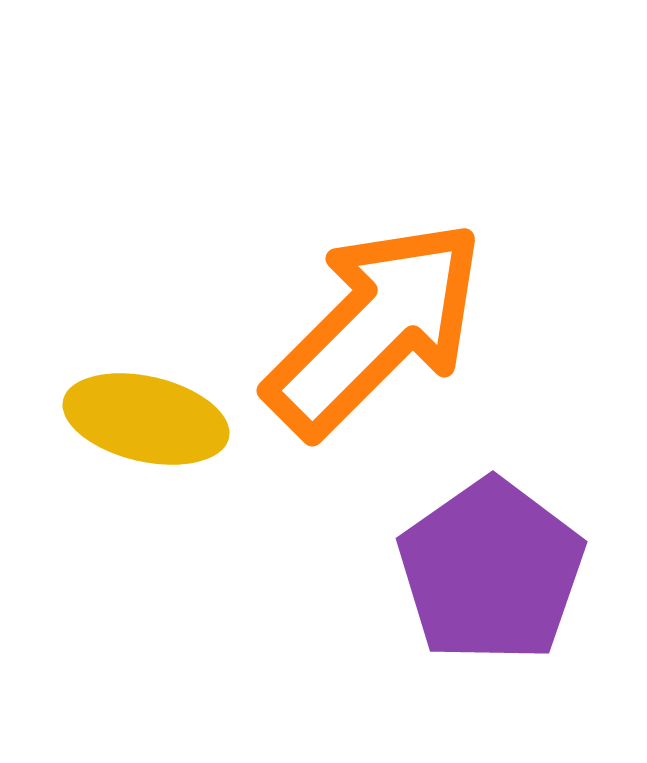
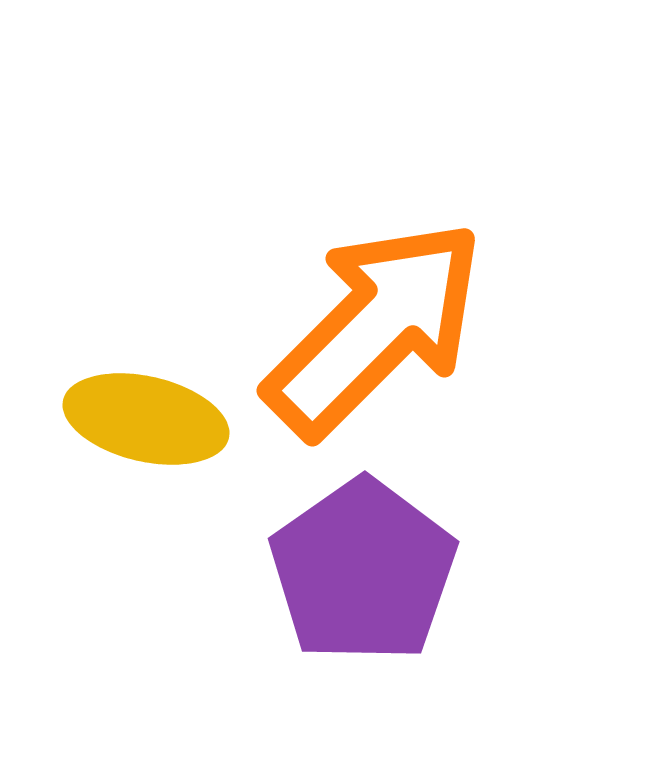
purple pentagon: moved 128 px left
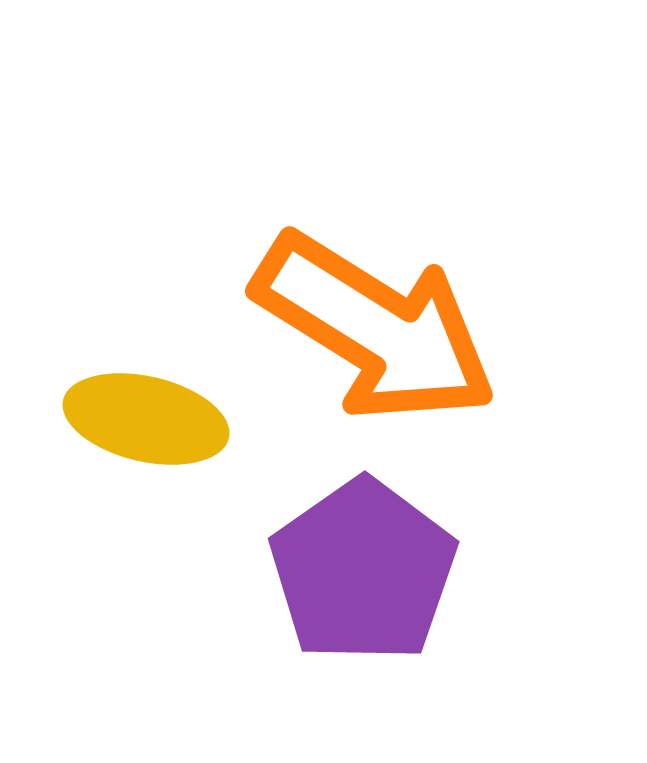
orange arrow: rotated 77 degrees clockwise
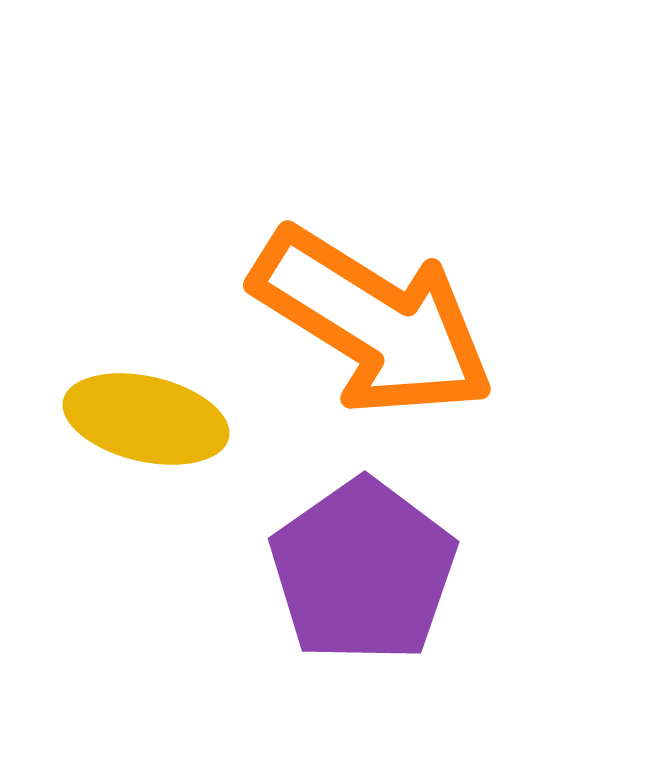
orange arrow: moved 2 px left, 6 px up
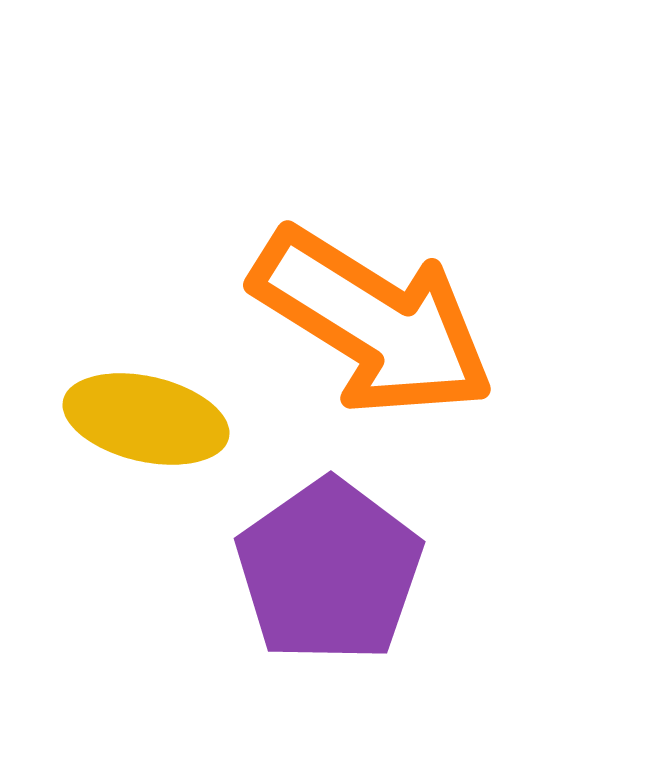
purple pentagon: moved 34 px left
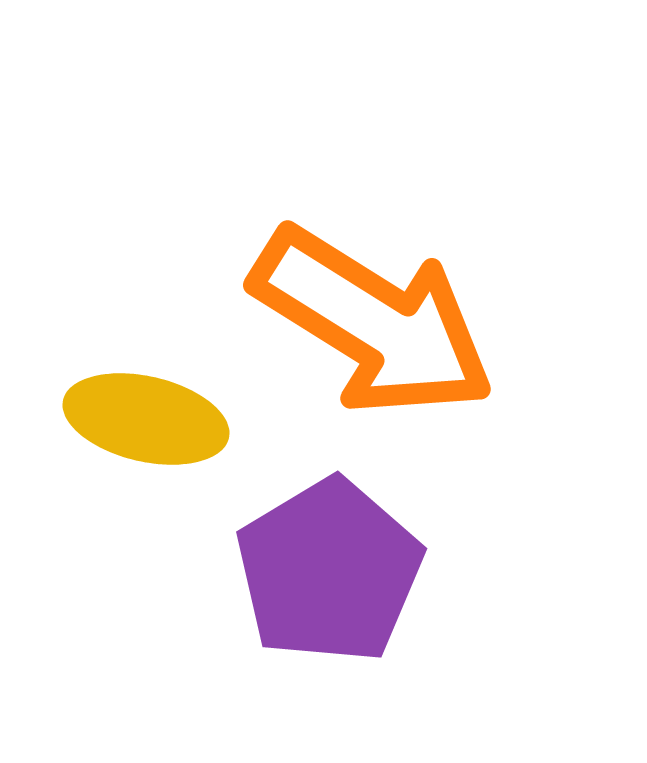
purple pentagon: rotated 4 degrees clockwise
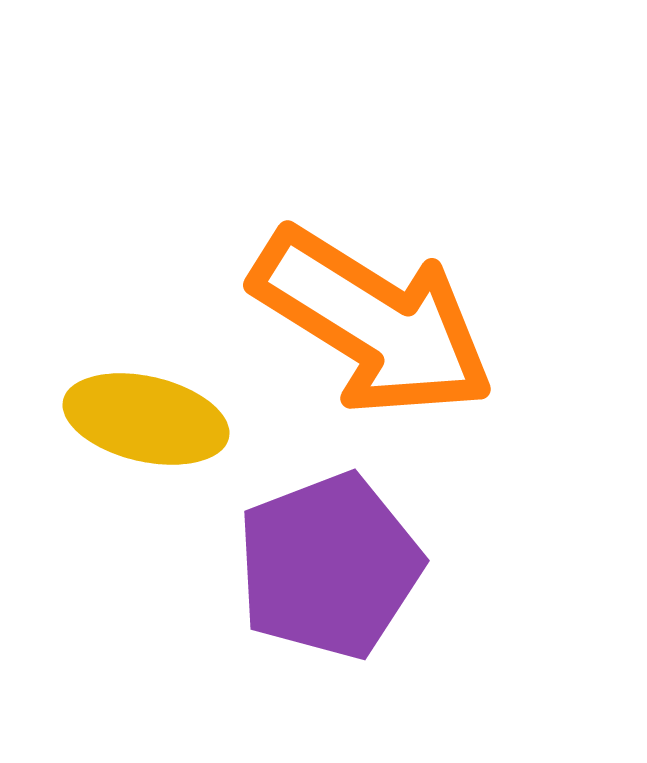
purple pentagon: moved 5 px up; rotated 10 degrees clockwise
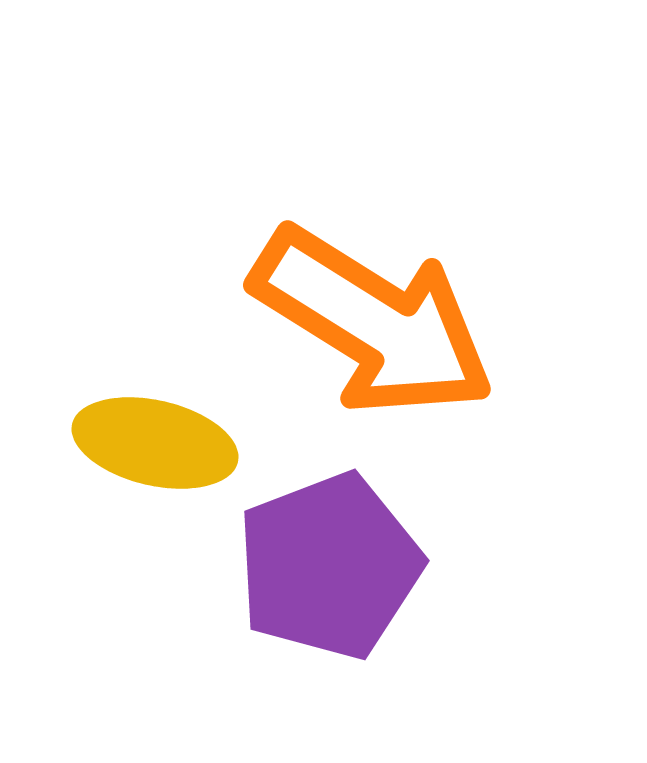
yellow ellipse: moved 9 px right, 24 px down
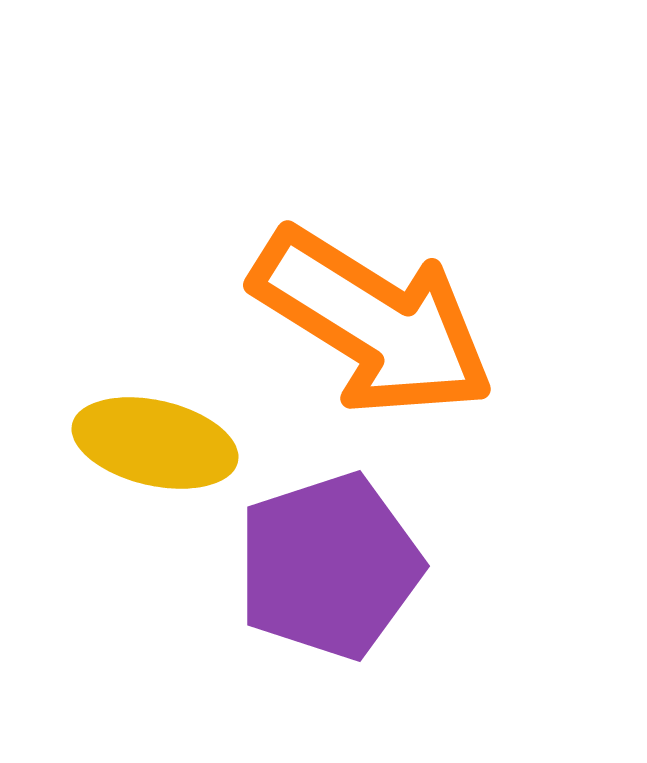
purple pentagon: rotated 3 degrees clockwise
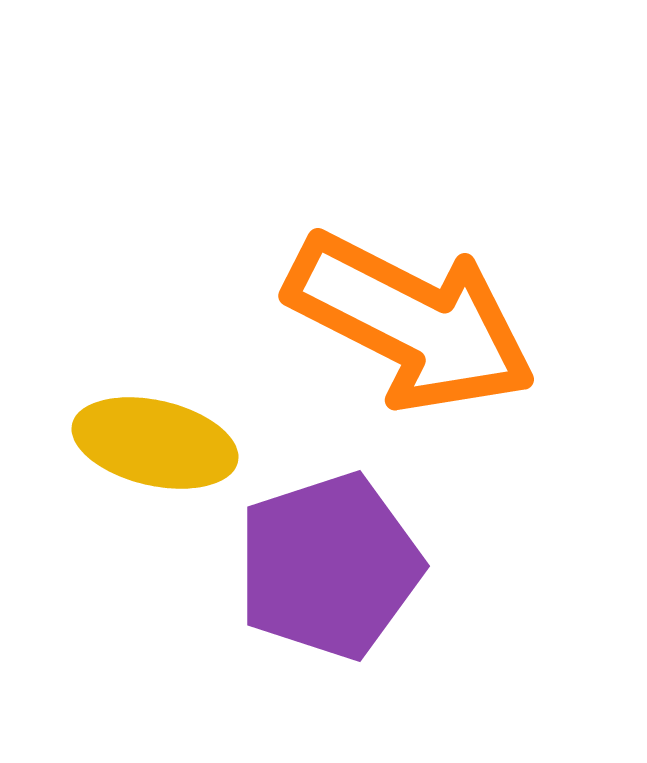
orange arrow: moved 38 px right; rotated 5 degrees counterclockwise
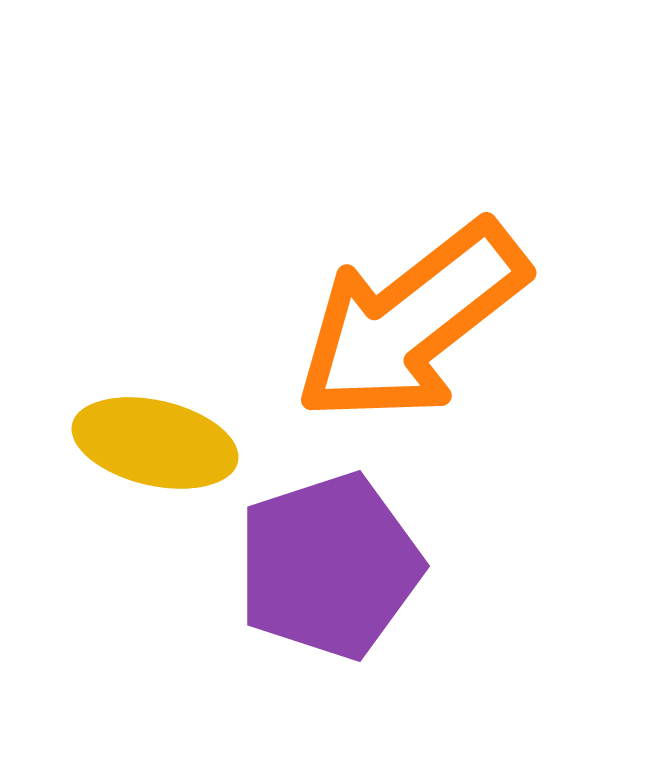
orange arrow: rotated 115 degrees clockwise
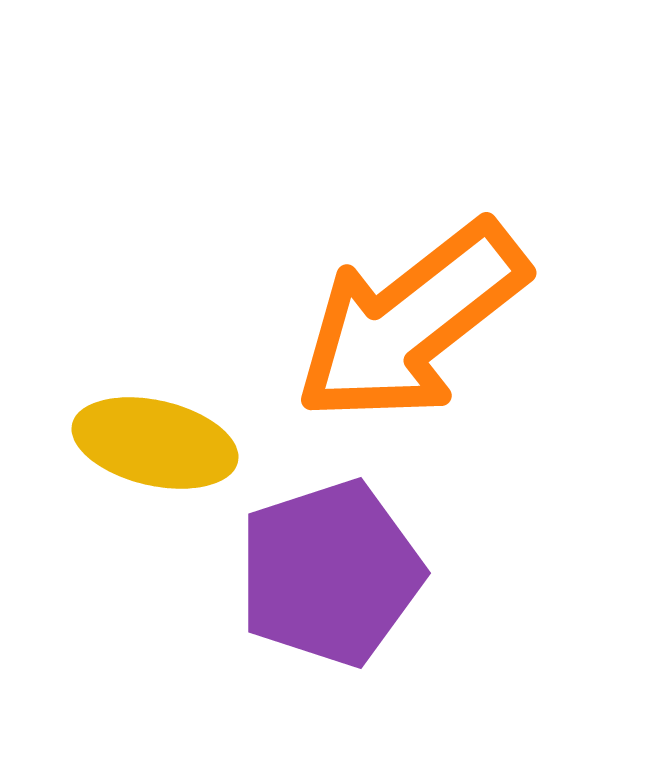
purple pentagon: moved 1 px right, 7 px down
